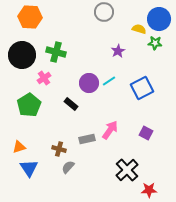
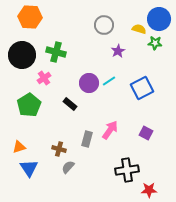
gray circle: moved 13 px down
black rectangle: moved 1 px left
gray rectangle: rotated 63 degrees counterclockwise
black cross: rotated 35 degrees clockwise
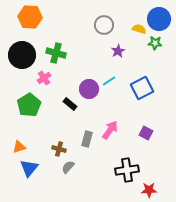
green cross: moved 1 px down
purple circle: moved 6 px down
blue triangle: rotated 12 degrees clockwise
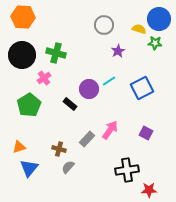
orange hexagon: moved 7 px left
gray rectangle: rotated 28 degrees clockwise
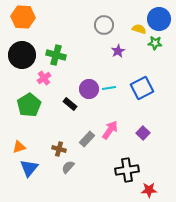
green cross: moved 2 px down
cyan line: moved 7 px down; rotated 24 degrees clockwise
purple square: moved 3 px left; rotated 16 degrees clockwise
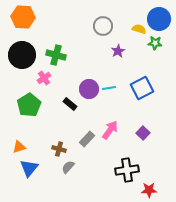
gray circle: moved 1 px left, 1 px down
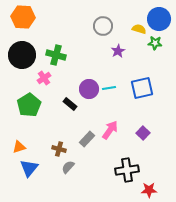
blue square: rotated 15 degrees clockwise
